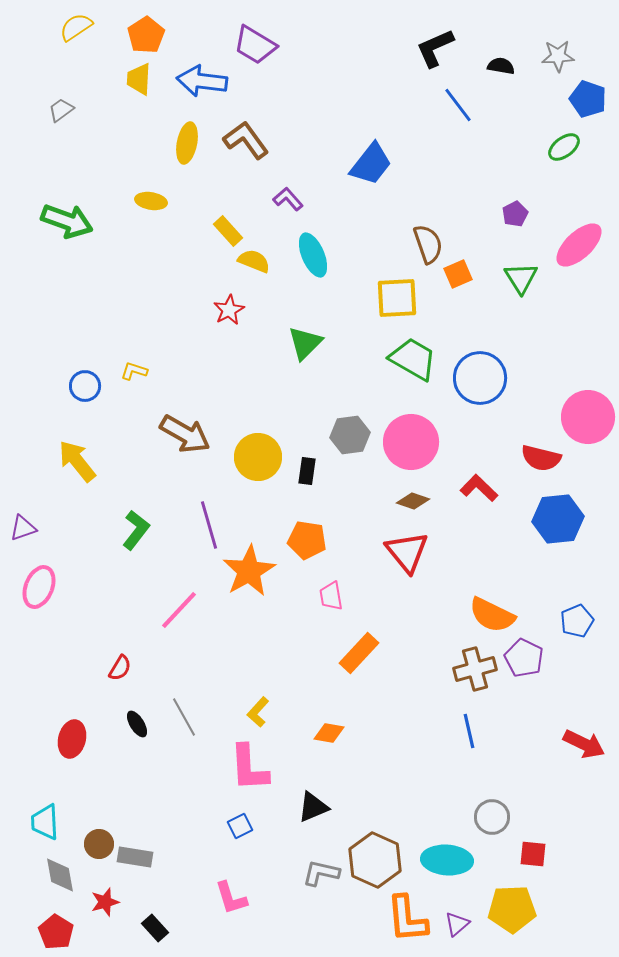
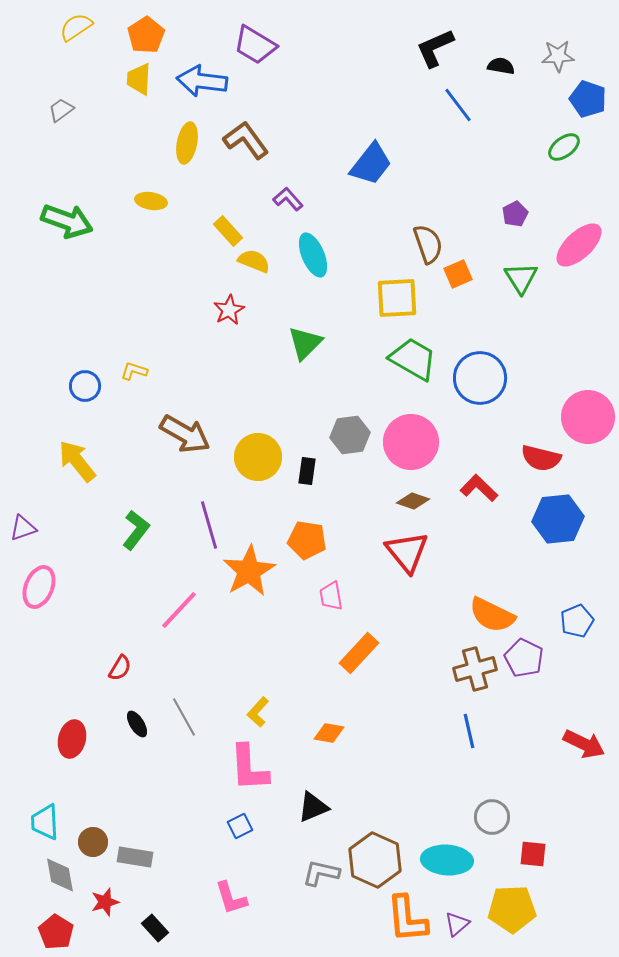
brown circle at (99, 844): moved 6 px left, 2 px up
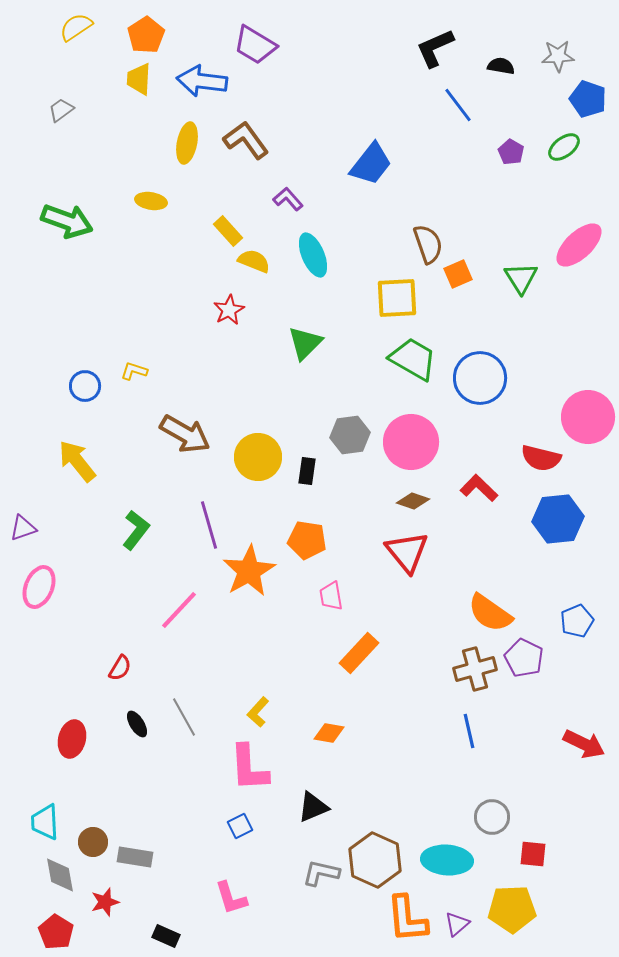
purple pentagon at (515, 214): moved 4 px left, 62 px up; rotated 15 degrees counterclockwise
orange semicircle at (492, 615): moved 2 px left, 2 px up; rotated 9 degrees clockwise
black rectangle at (155, 928): moved 11 px right, 8 px down; rotated 24 degrees counterclockwise
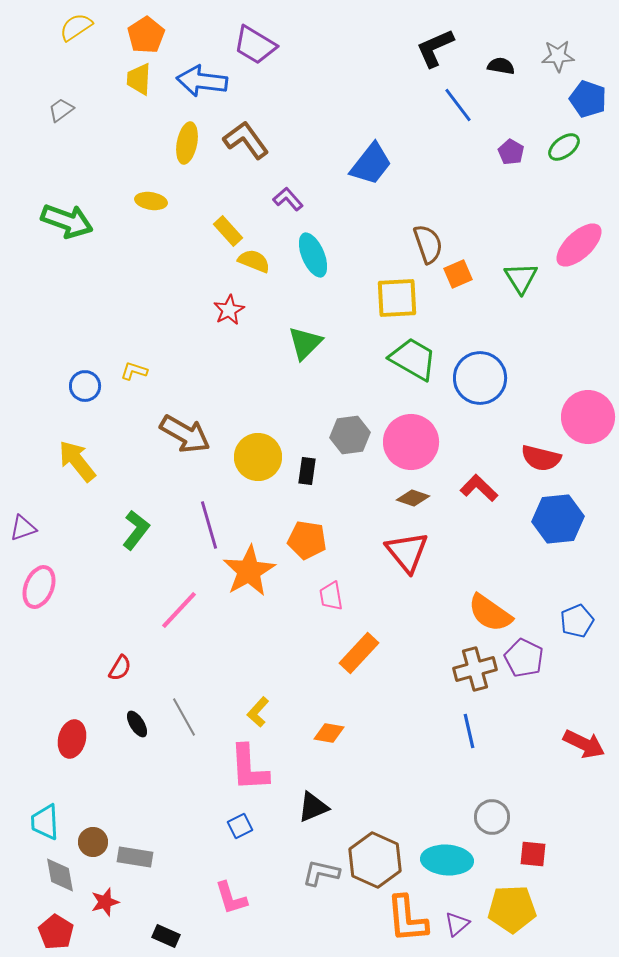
brown diamond at (413, 501): moved 3 px up
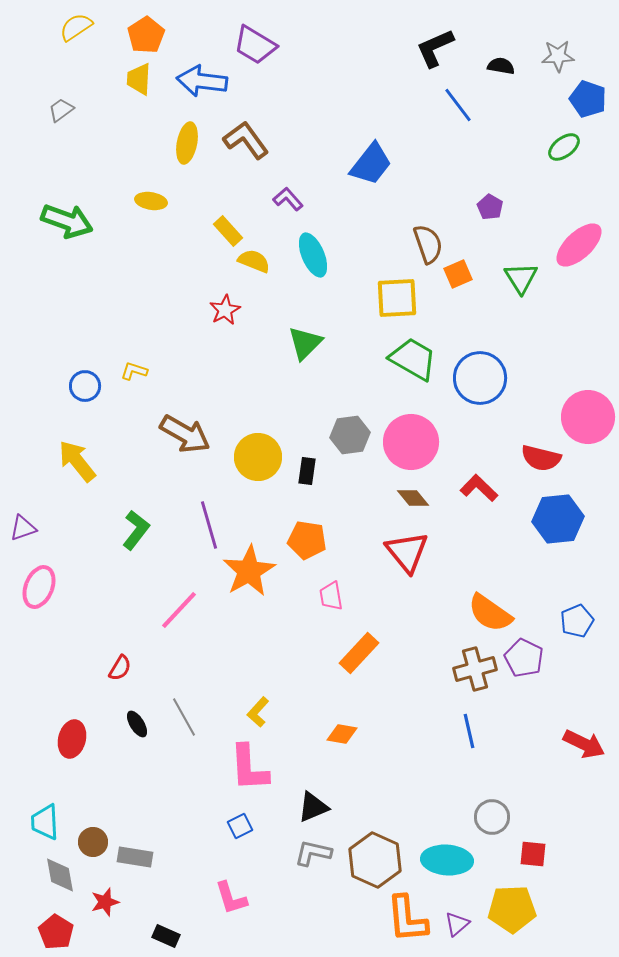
purple pentagon at (511, 152): moved 21 px left, 55 px down
red star at (229, 310): moved 4 px left
brown diamond at (413, 498): rotated 32 degrees clockwise
orange diamond at (329, 733): moved 13 px right, 1 px down
gray L-shape at (321, 873): moved 8 px left, 20 px up
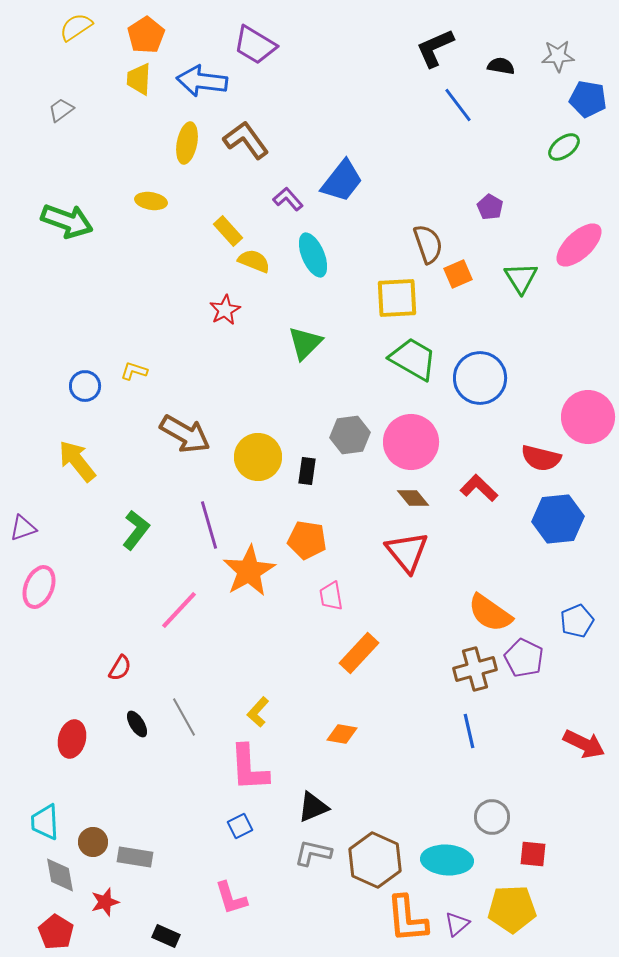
blue pentagon at (588, 99): rotated 9 degrees counterclockwise
blue trapezoid at (371, 164): moved 29 px left, 17 px down
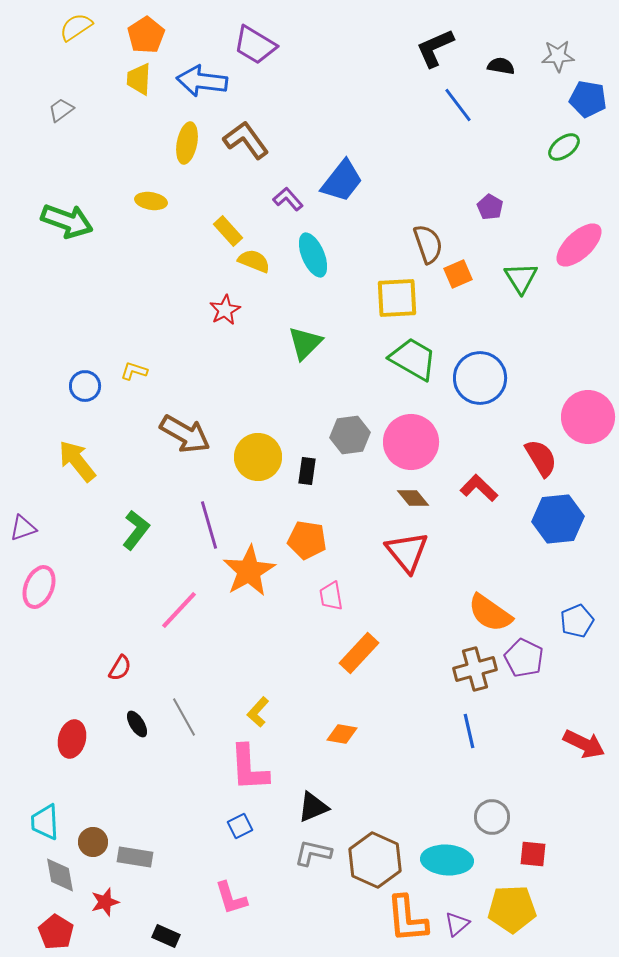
red semicircle at (541, 458): rotated 135 degrees counterclockwise
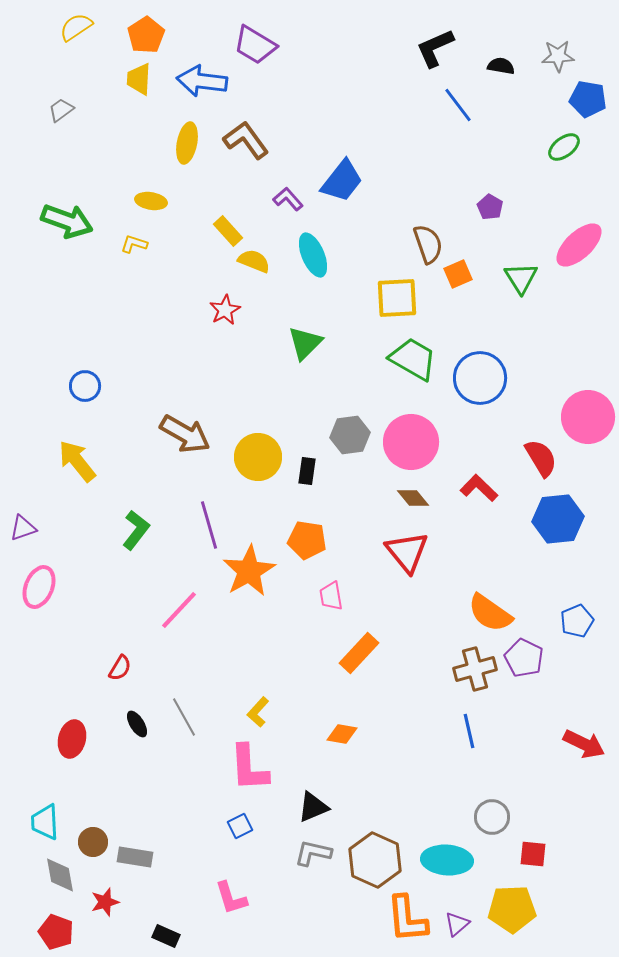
yellow L-shape at (134, 371): moved 127 px up
red pentagon at (56, 932): rotated 12 degrees counterclockwise
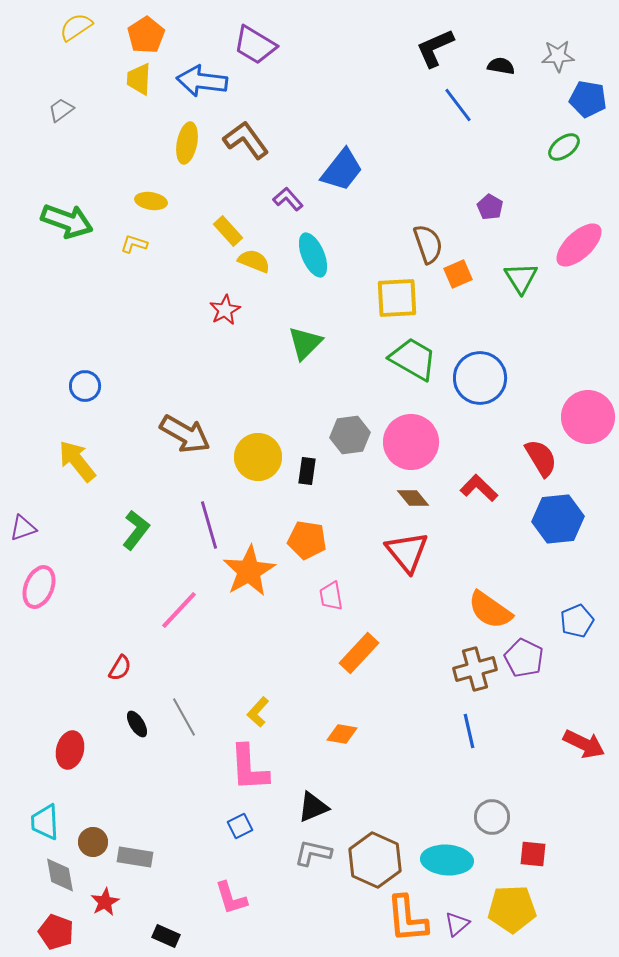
blue trapezoid at (342, 181): moved 11 px up
orange semicircle at (490, 613): moved 3 px up
red ellipse at (72, 739): moved 2 px left, 11 px down
red star at (105, 902): rotated 12 degrees counterclockwise
